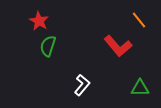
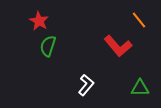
white L-shape: moved 4 px right
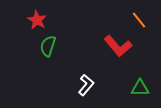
red star: moved 2 px left, 1 px up
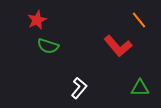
red star: rotated 18 degrees clockwise
green semicircle: rotated 90 degrees counterclockwise
white L-shape: moved 7 px left, 3 px down
